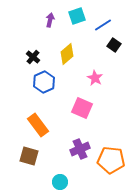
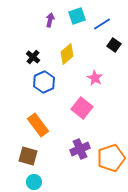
blue line: moved 1 px left, 1 px up
pink square: rotated 15 degrees clockwise
brown square: moved 1 px left
orange pentagon: moved 2 px up; rotated 24 degrees counterclockwise
cyan circle: moved 26 px left
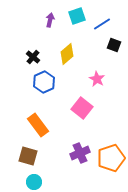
black square: rotated 16 degrees counterclockwise
pink star: moved 2 px right, 1 px down
purple cross: moved 4 px down
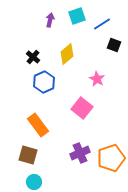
brown square: moved 1 px up
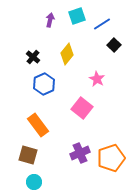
black square: rotated 24 degrees clockwise
yellow diamond: rotated 10 degrees counterclockwise
blue hexagon: moved 2 px down
